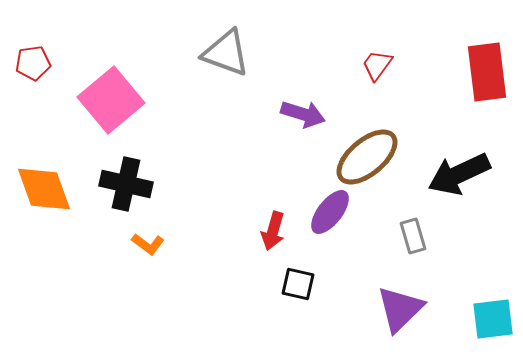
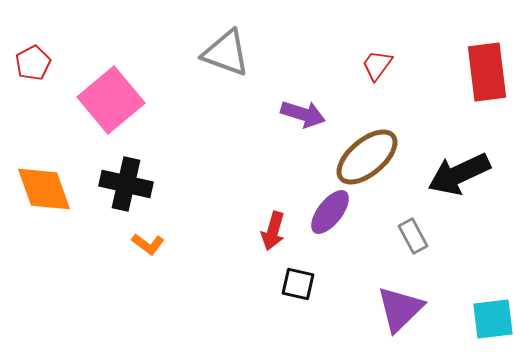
red pentagon: rotated 20 degrees counterclockwise
gray rectangle: rotated 12 degrees counterclockwise
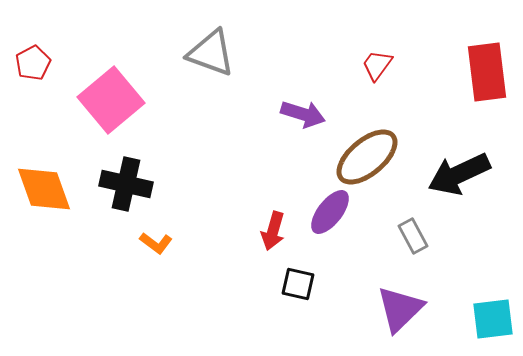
gray triangle: moved 15 px left
orange L-shape: moved 8 px right, 1 px up
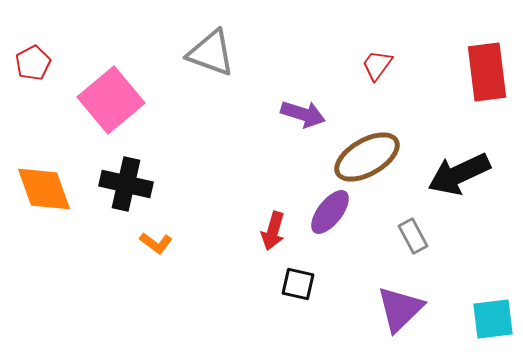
brown ellipse: rotated 10 degrees clockwise
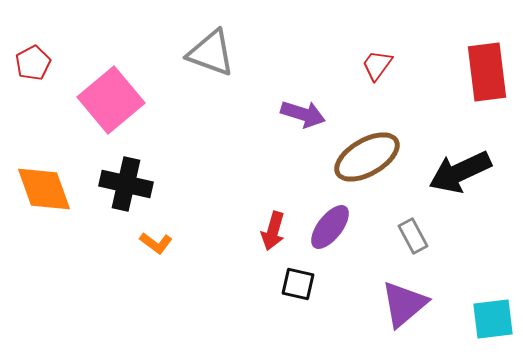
black arrow: moved 1 px right, 2 px up
purple ellipse: moved 15 px down
purple triangle: moved 4 px right, 5 px up; rotated 4 degrees clockwise
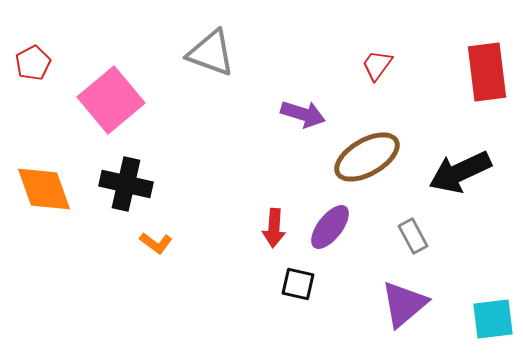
red arrow: moved 1 px right, 3 px up; rotated 12 degrees counterclockwise
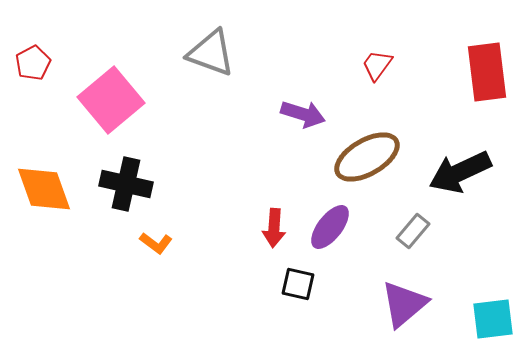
gray rectangle: moved 5 px up; rotated 68 degrees clockwise
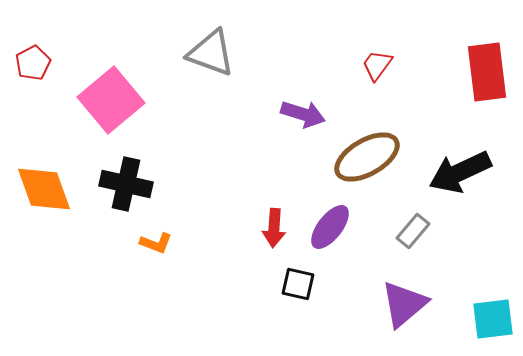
orange L-shape: rotated 16 degrees counterclockwise
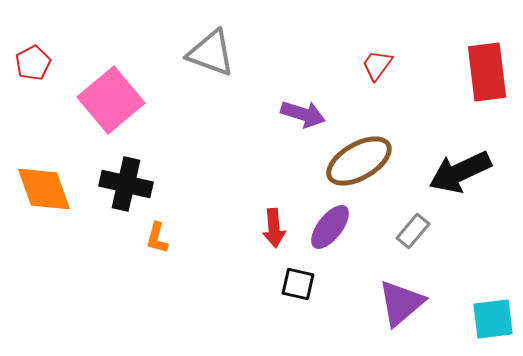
brown ellipse: moved 8 px left, 4 px down
red arrow: rotated 9 degrees counterclockwise
orange L-shape: moved 1 px right, 5 px up; rotated 84 degrees clockwise
purple triangle: moved 3 px left, 1 px up
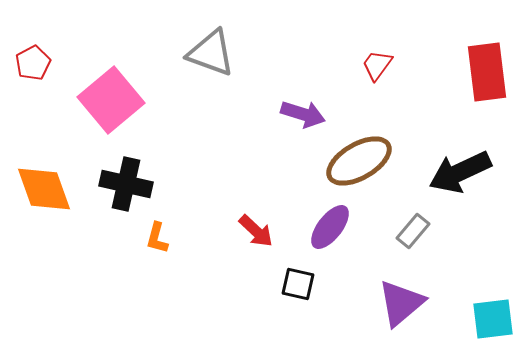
red arrow: moved 18 px left, 3 px down; rotated 42 degrees counterclockwise
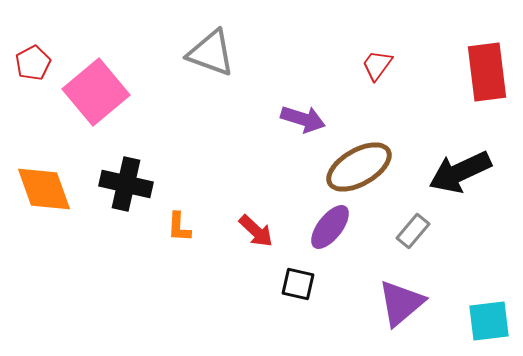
pink square: moved 15 px left, 8 px up
purple arrow: moved 5 px down
brown ellipse: moved 6 px down
orange L-shape: moved 22 px right, 11 px up; rotated 12 degrees counterclockwise
cyan square: moved 4 px left, 2 px down
